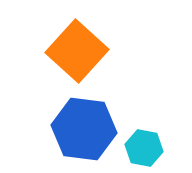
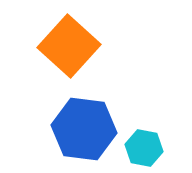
orange square: moved 8 px left, 5 px up
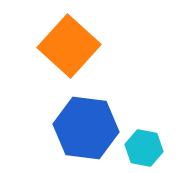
blue hexagon: moved 2 px right, 1 px up
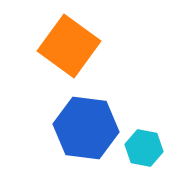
orange square: rotated 6 degrees counterclockwise
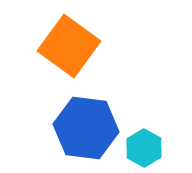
cyan hexagon: rotated 18 degrees clockwise
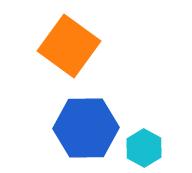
blue hexagon: rotated 8 degrees counterclockwise
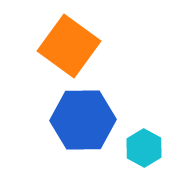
blue hexagon: moved 3 px left, 8 px up
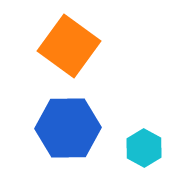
blue hexagon: moved 15 px left, 8 px down
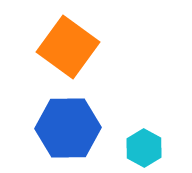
orange square: moved 1 px left, 1 px down
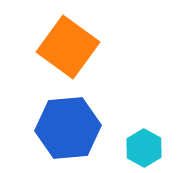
blue hexagon: rotated 4 degrees counterclockwise
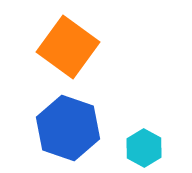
blue hexagon: rotated 24 degrees clockwise
